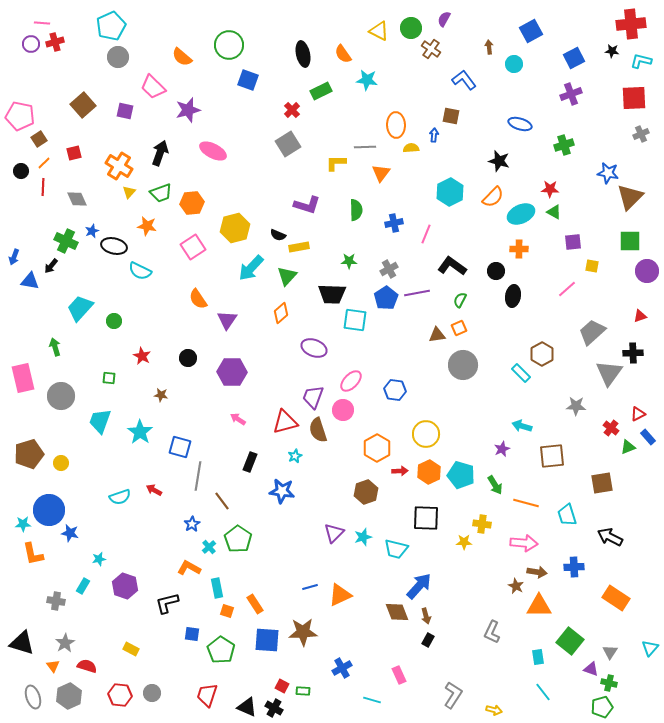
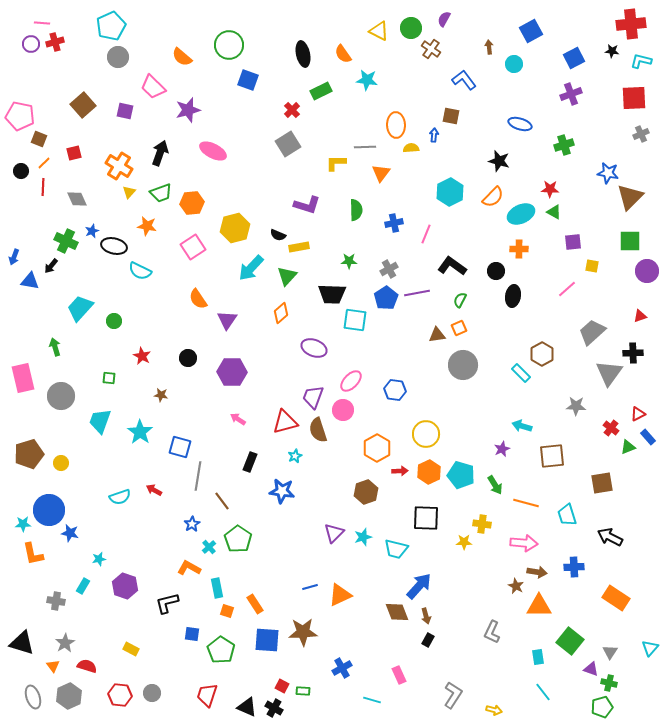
brown square at (39, 139): rotated 35 degrees counterclockwise
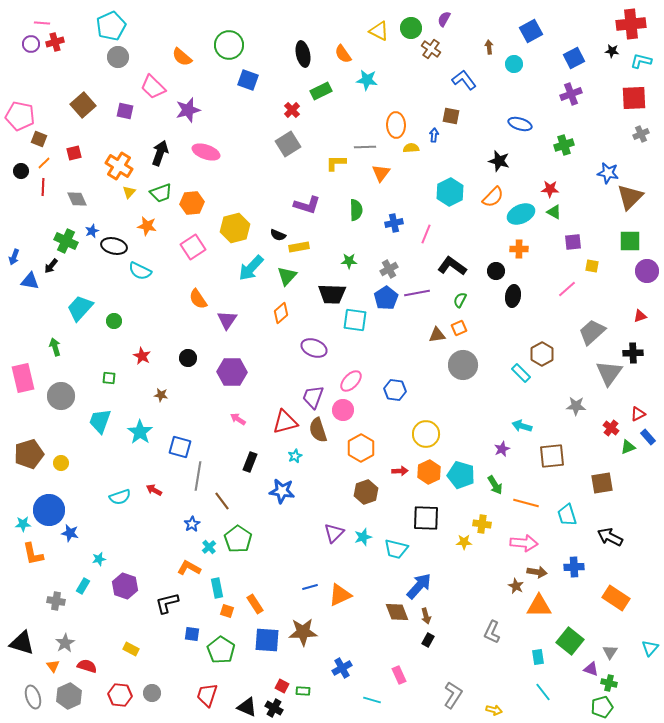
pink ellipse at (213, 151): moved 7 px left, 1 px down; rotated 8 degrees counterclockwise
orange hexagon at (377, 448): moved 16 px left
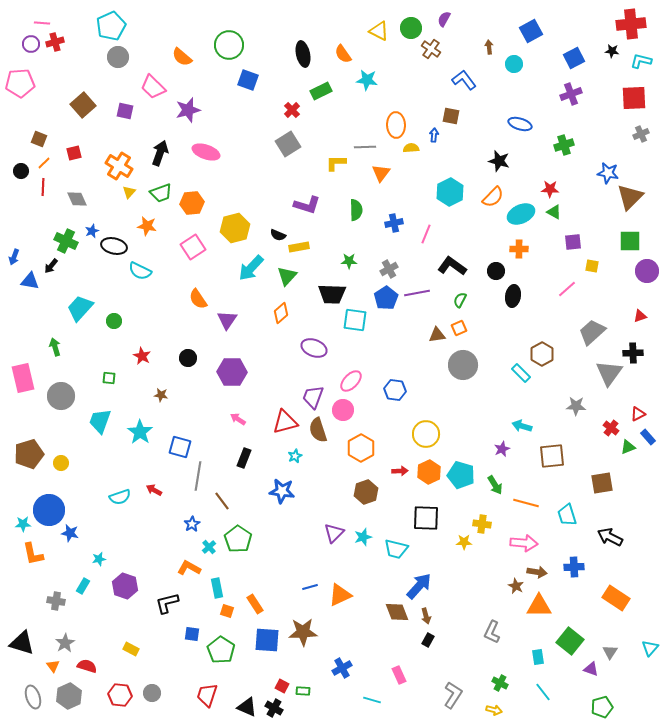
pink pentagon at (20, 116): moved 33 px up; rotated 16 degrees counterclockwise
black rectangle at (250, 462): moved 6 px left, 4 px up
green cross at (609, 683): moved 109 px left; rotated 14 degrees clockwise
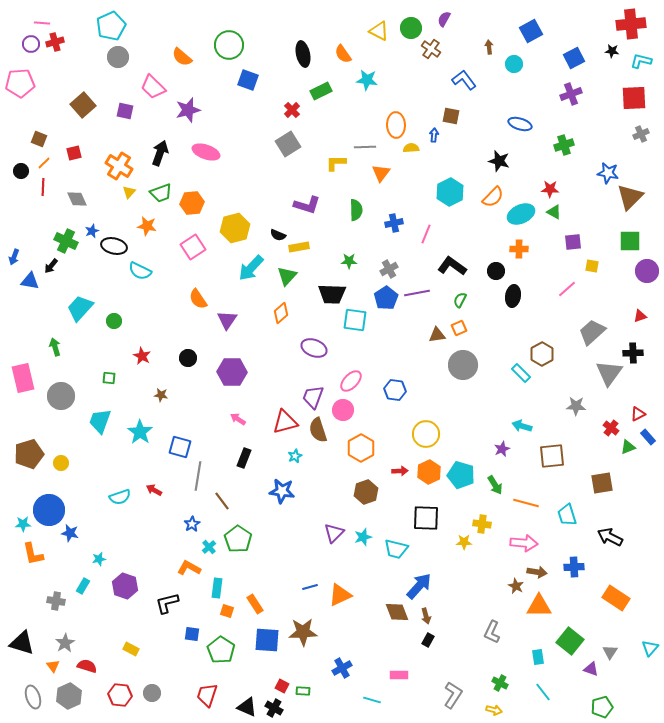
cyan rectangle at (217, 588): rotated 18 degrees clockwise
pink rectangle at (399, 675): rotated 66 degrees counterclockwise
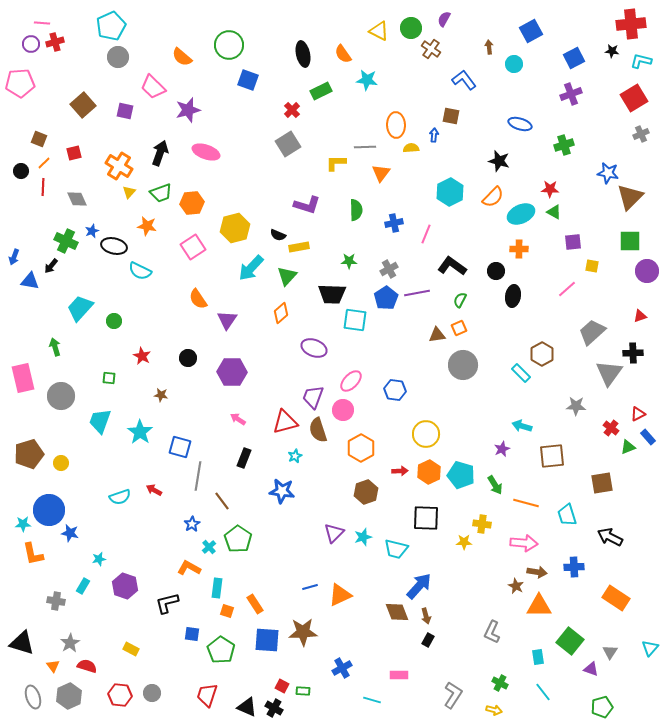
red square at (634, 98): rotated 28 degrees counterclockwise
gray star at (65, 643): moved 5 px right
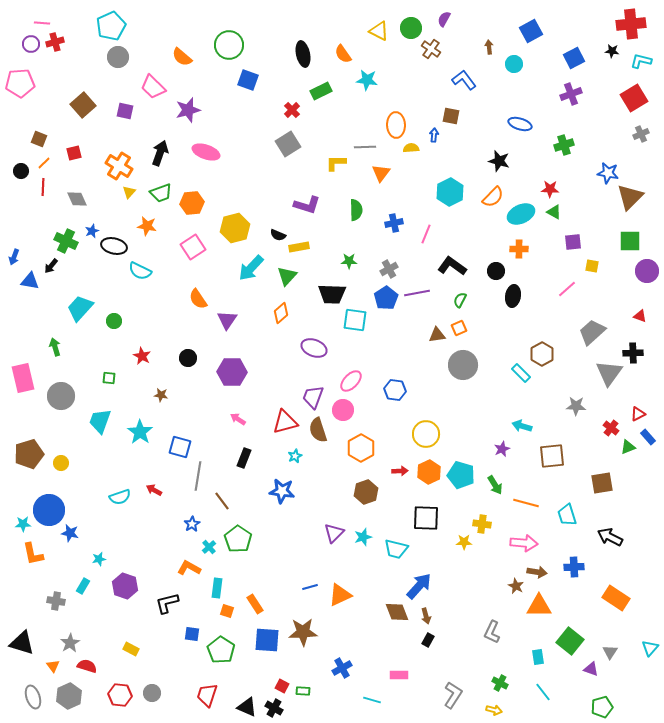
red triangle at (640, 316): rotated 40 degrees clockwise
